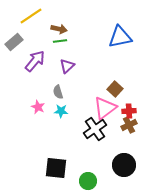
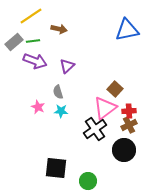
blue triangle: moved 7 px right, 7 px up
green line: moved 27 px left
purple arrow: rotated 70 degrees clockwise
black circle: moved 15 px up
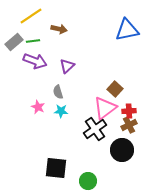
black circle: moved 2 px left
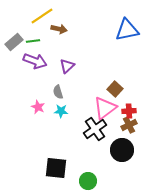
yellow line: moved 11 px right
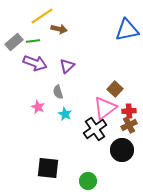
purple arrow: moved 2 px down
cyan star: moved 4 px right, 3 px down; rotated 24 degrees clockwise
black square: moved 8 px left
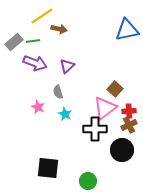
black cross: rotated 35 degrees clockwise
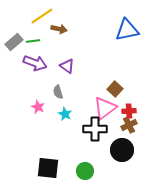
purple triangle: rotated 42 degrees counterclockwise
green circle: moved 3 px left, 10 px up
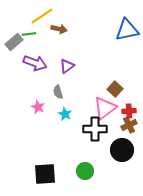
green line: moved 4 px left, 7 px up
purple triangle: rotated 49 degrees clockwise
black square: moved 3 px left, 6 px down; rotated 10 degrees counterclockwise
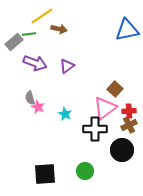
gray semicircle: moved 28 px left, 6 px down
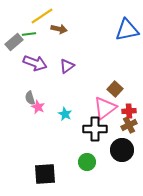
green circle: moved 2 px right, 9 px up
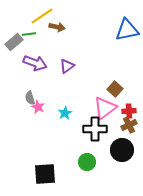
brown arrow: moved 2 px left, 2 px up
cyan star: moved 1 px up; rotated 16 degrees clockwise
